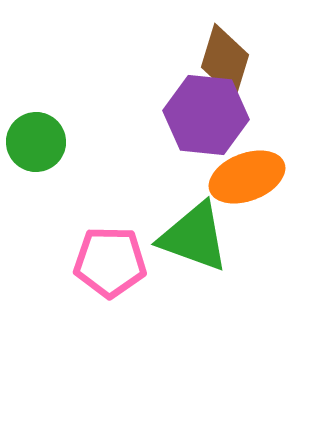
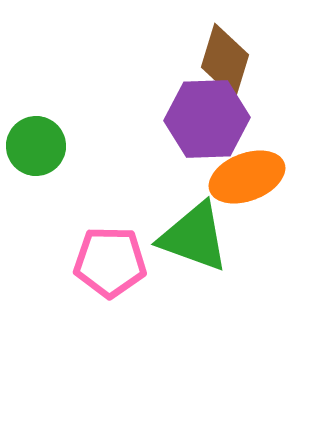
purple hexagon: moved 1 px right, 4 px down; rotated 8 degrees counterclockwise
green circle: moved 4 px down
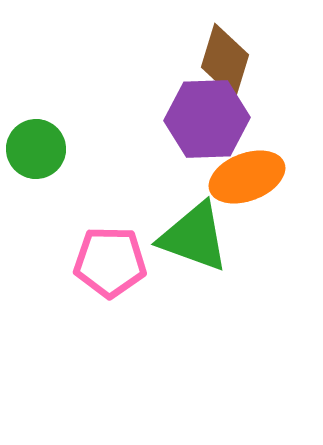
green circle: moved 3 px down
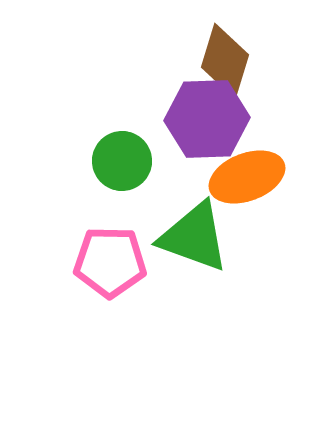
green circle: moved 86 px right, 12 px down
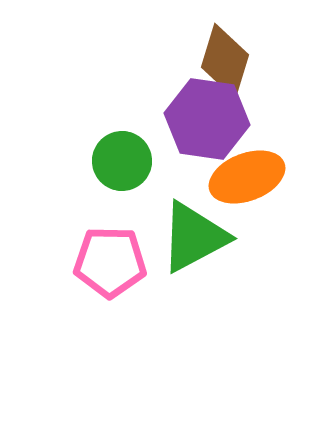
purple hexagon: rotated 10 degrees clockwise
green triangle: rotated 48 degrees counterclockwise
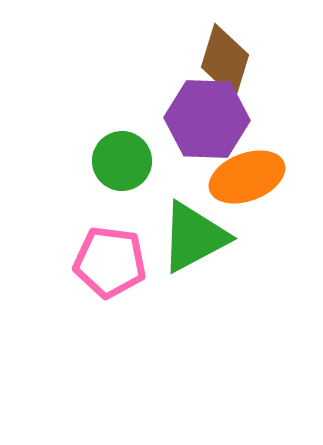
purple hexagon: rotated 6 degrees counterclockwise
pink pentagon: rotated 6 degrees clockwise
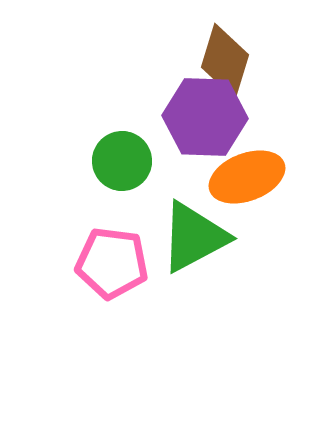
purple hexagon: moved 2 px left, 2 px up
pink pentagon: moved 2 px right, 1 px down
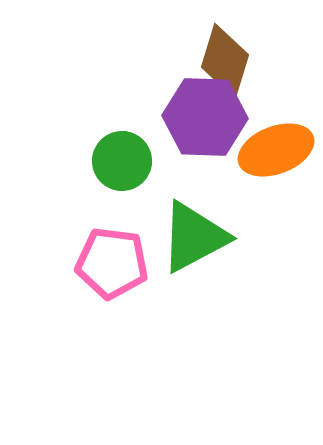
orange ellipse: moved 29 px right, 27 px up
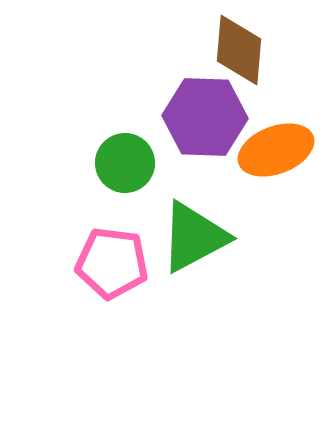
brown diamond: moved 14 px right, 11 px up; rotated 12 degrees counterclockwise
green circle: moved 3 px right, 2 px down
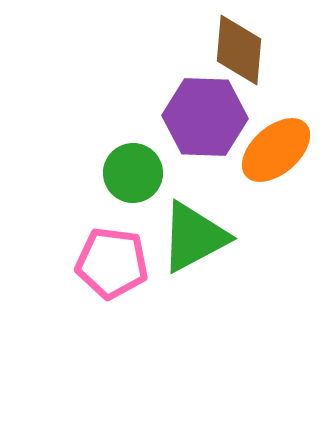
orange ellipse: rotated 20 degrees counterclockwise
green circle: moved 8 px right, 10 px down
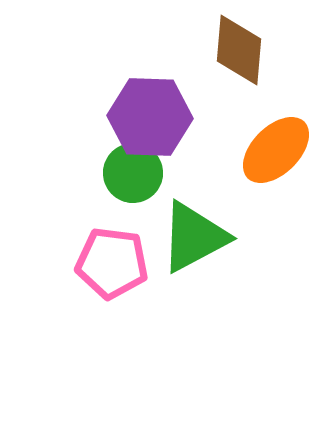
purple hexagon: moved 55 px left
orange ellipse: rotated 4 degrees counterclockwise
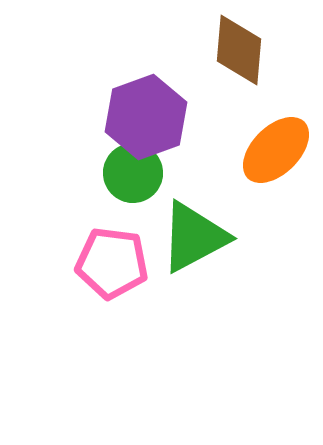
purple hexagon: moved 4 px left; rotated 22 degrees counterclockwise
